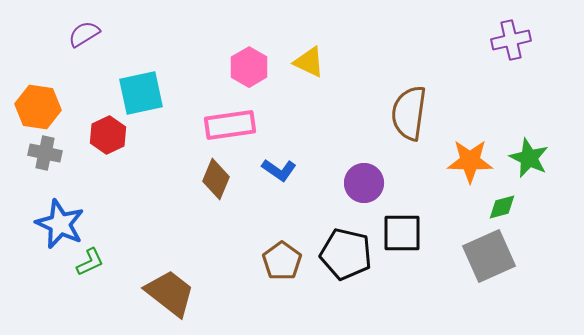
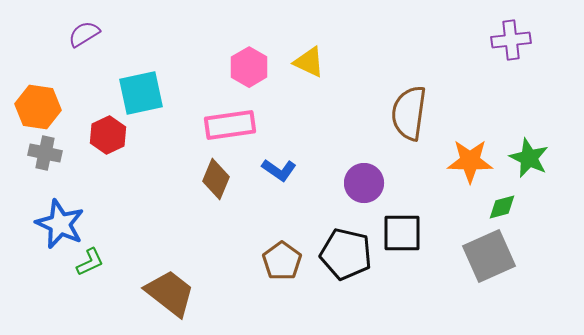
purple cross: rotated 6 degrees clockwise
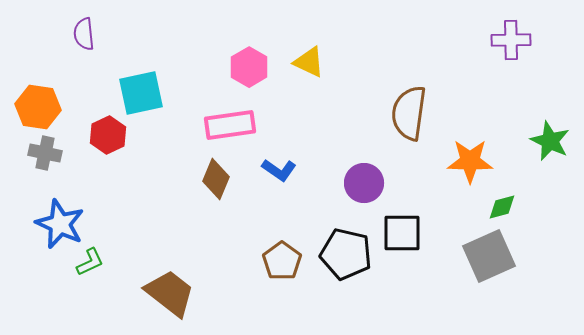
purple semicircle: rotated 64 degrees counterclockwise
purple cross: rotated 6 degrees clockwise
green star: moved 21 px right, 17 px up
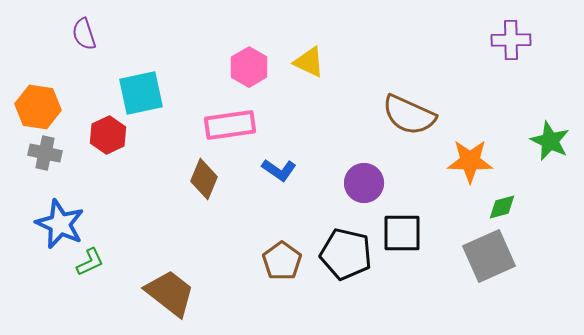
purple semicircle: rotated 12 degrees counterclockwise
brown semicircle: moved 2 px down; rotated 74 degrees counterclockwise
brown diamond: moved 12 px left
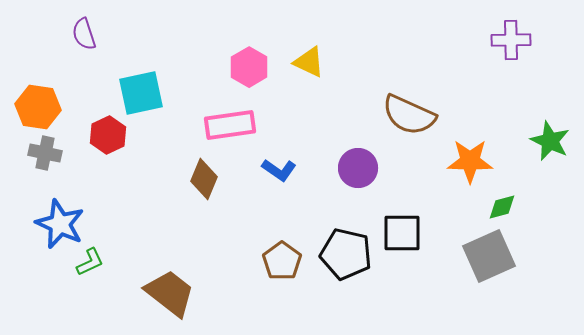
purple circle: moved 6 px left, 15 px up
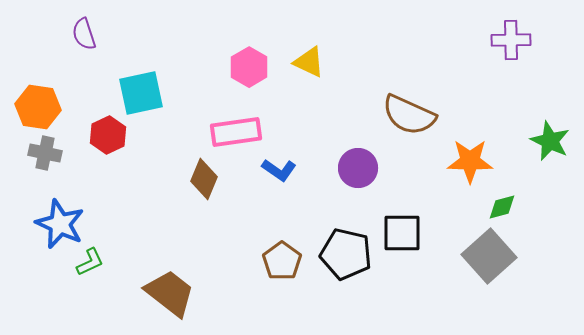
pink rectangle: moved 6 px right, 7 px down
gray square: rotated 18 degrees counterclockwise
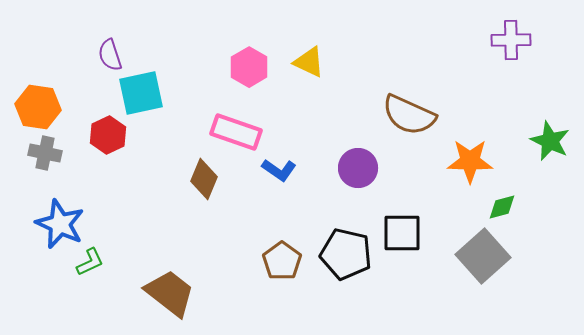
purple semicircle: moved 26 px right, 21 px down
pink rectangle: rotated 27 degrees clockwise
gray square: moved 6 px left
